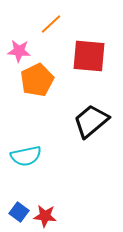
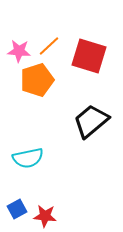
orange line: moved 2 px left, 22 px down
red square: rotated 12 degrees clockwise
orange pentagon: rotated 8 degrees clockwise
cyan semicircle: moved 2 px right, 2 px down
blue square: moved 2 px left, 3 px up; rotated 24 degrees clockwise
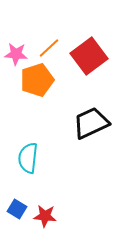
orange line: moved 2 px down
pink star: moved 3 px left, 3 px down
red square: rotated 36 degrees clockwise
black trapezoid: moved 2 px down; rotated 15 degrees clockwise
cyan semicircle: rotated 108 degrees clockwise
blue square: rotated 30 degrees counterclockwise
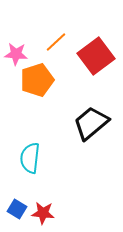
orange line: moved 7 px right, 6 px up
red square: moved 7 px right
black trapezoid: rotated 15 degrees counterclockwise
cyan semicircle: moved 2 px right
red star: moved 2 px left, 3 px up
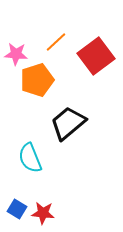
black trapezoid: moved 23 px left
cyan semicircle: rotated 28 degrees counterclockwise
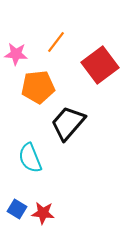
orange line: rotated 10 degrees counterclockwise
red square: moved 4 px right, 9 px down
orange pentagon: moved 1 px right, 7 px down; rotated 12 degrees clockwise
black trapezoid: rotated 9 degrees counterclockwise
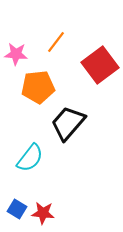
cyan semicircle: rotated 120 degrees counterclockwise
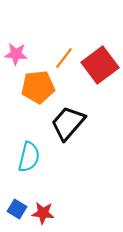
orange line: moved 8 px right, 16 px down
cyan semicircle: moved 1 px left, 1 px up; rotated 24 degrees counterclockwise
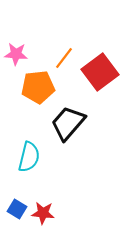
red square: moved 7 px down
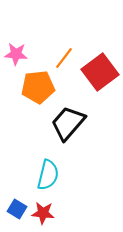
cyan semicircle: moved 19 px right, 18 px down
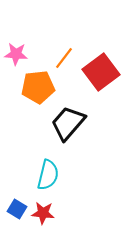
red square: moved 1 px right
